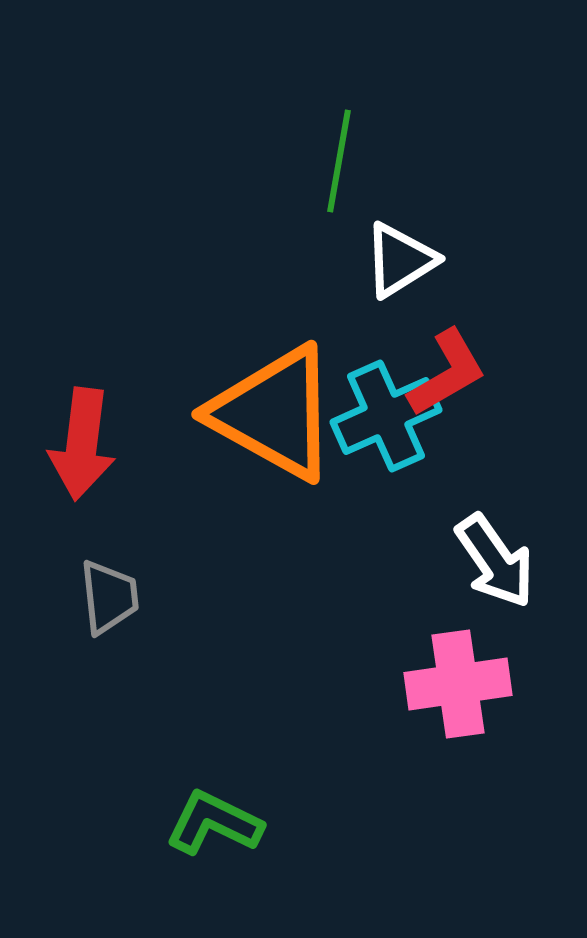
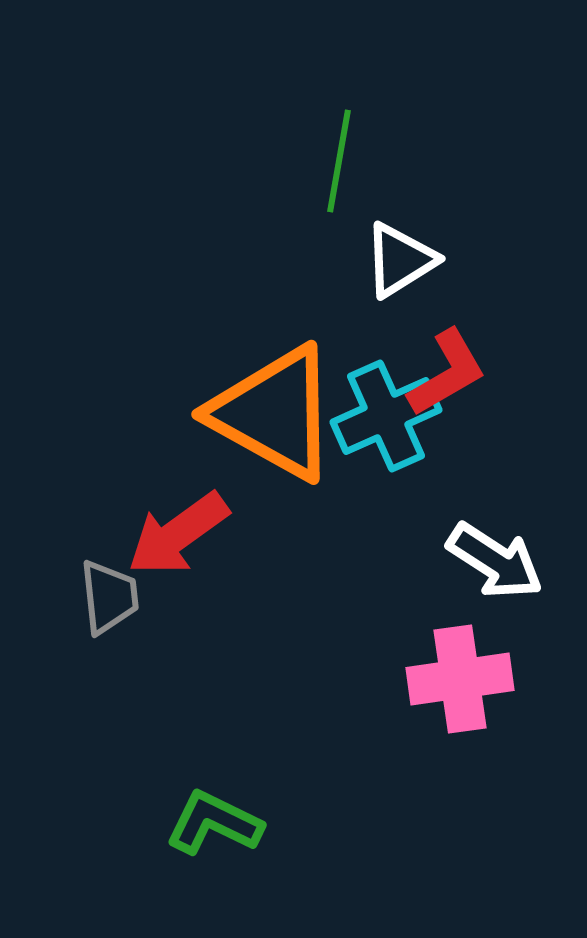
red arrow: moved 96 px right, 90 px down; rotated 47 degrees clockwise
white arrow: rotated 22 degrees counterclockwise
pink cross: moved 2 px right, 5 px up
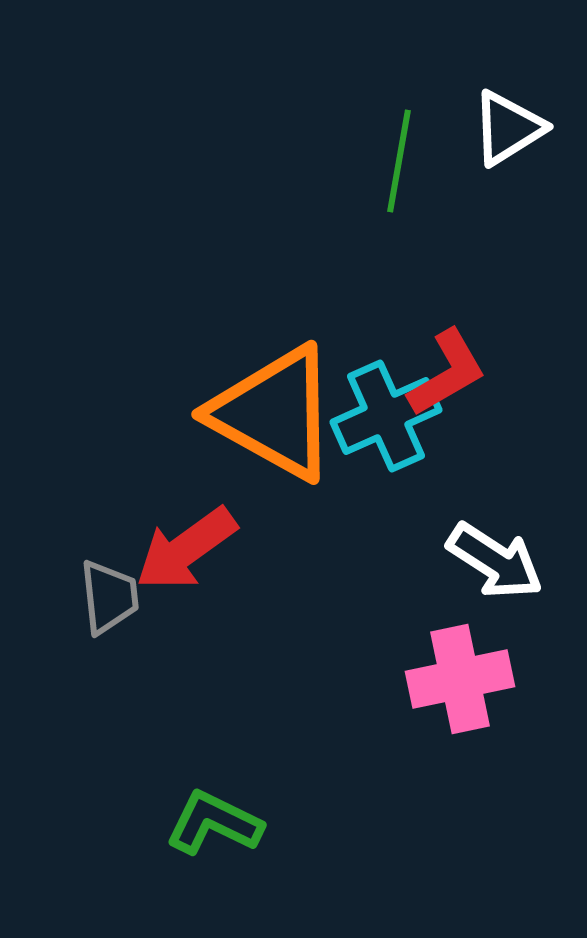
green line: moved 60 px right
white triangle: moved 108 px right, 132 px up
red arrow: moved 8 px right, 15 px down
pink cross: rotated 4 degrees counterclockwise
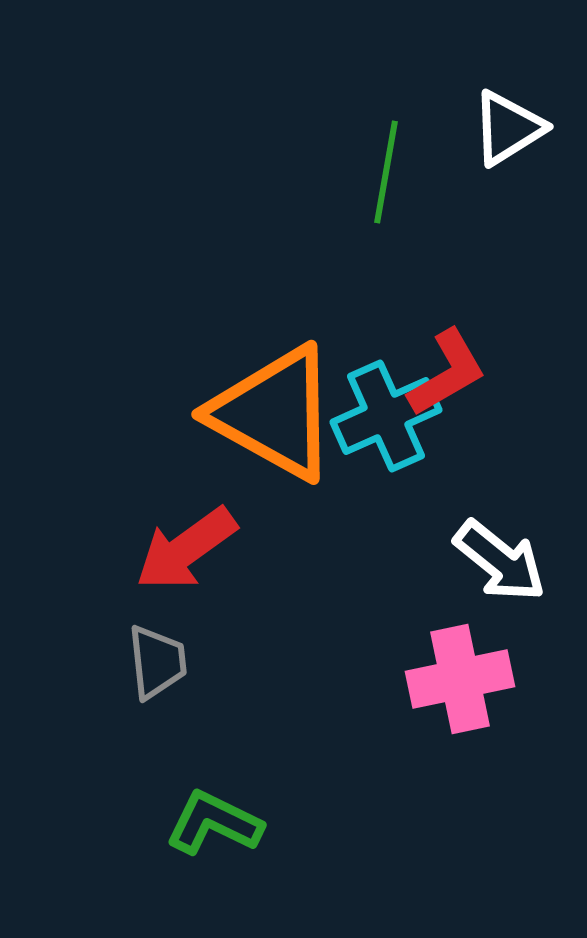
green line: moved 13 px left, 11 px down
white arrow: moved 5 px right; rotated 6 degrees clockwise
gray trapezoid: moved 48 px right, 65 px down
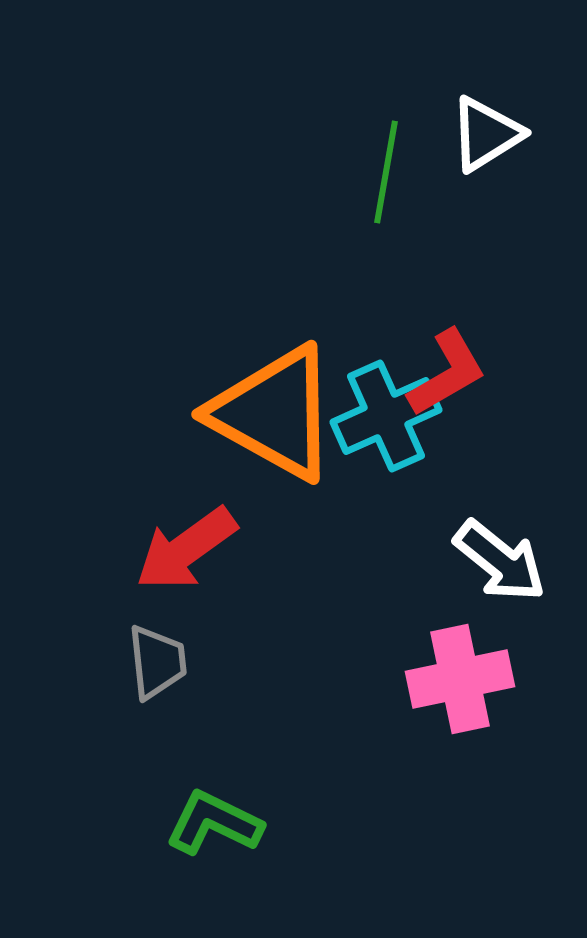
white triangle: moved 22 px left, 6 px down
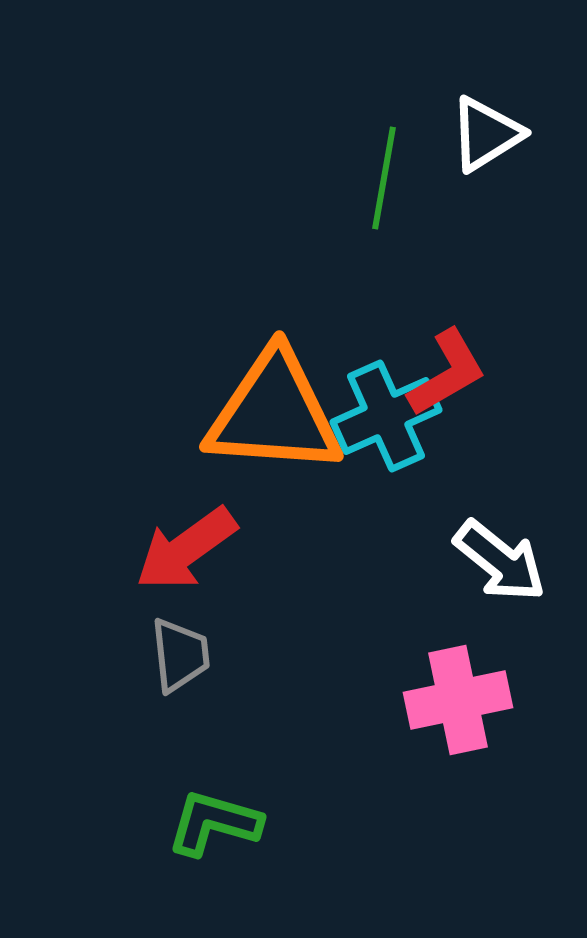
green line: moved 2 px left, 6 px down
orange triangle: rotated 25 degrees counterclockwise
gray trapezoid: moved 23 px right, 7 px up
pink cross: moved 2 px left, 21 px down
green L-shape: rotated 10 degrees counterclockwise
